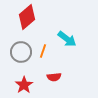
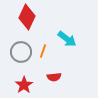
red diamond: rotated 25 degrees counterclockwise
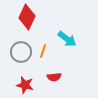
red star: moved 1 px right; rotated 24 degrees counterclockwise
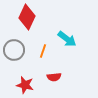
gray circle: moved 7 px left, 2 px up
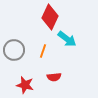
red diamond: moved 23 px right
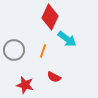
red semicircle: rotated 32 degrees clockwise
